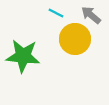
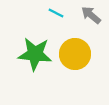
yellow circle: moved 15 px down
green star: moved 12 px right, 2 px up
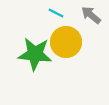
yellow circle: moved 9 px left, 12 px up
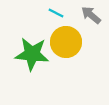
green star: moved 3 px left
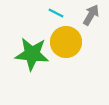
gray arrow: rotated 80 degrees clockwise
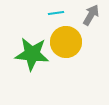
cyan line: rotated 35 degrees counterclockwise
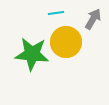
gray arrow: moved 2 px right, 4 px down
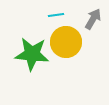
cyan line: moved 2 px down
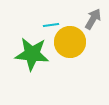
cyan line: moved 5 px left, 10 px down
yellow circle: moved 4 px right
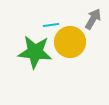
green star: moved 3 px right, 2 px up
